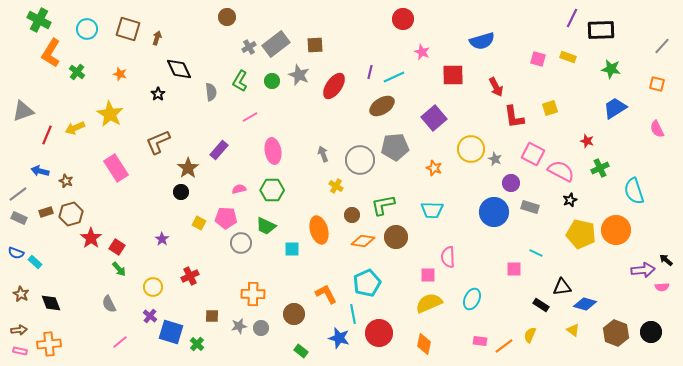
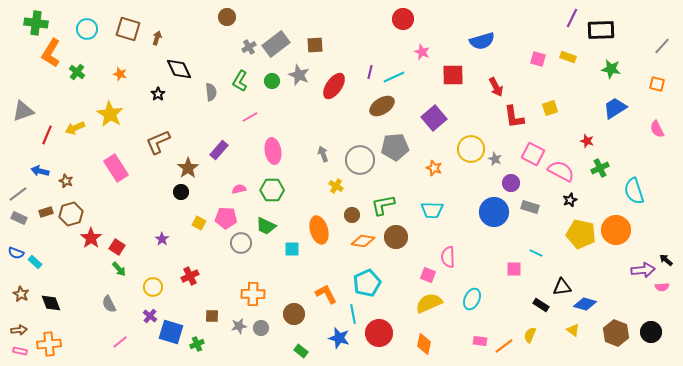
green cross at (39, 20): moved 3 px left, 3 px down; rotated 20 degrees counterclockwise
pink square at (428, 275): rotated 21 degrees clockwise
green cross at (197, 344): rotated 24 degrees clockwise
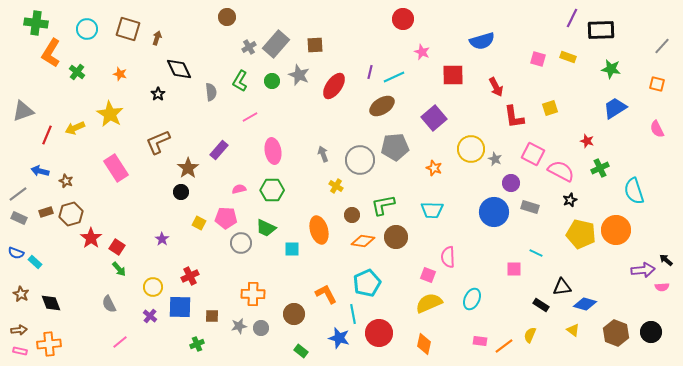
gray rectangle at (276, 44): rotated 12 degrees counterclockwise
green trapezoid at (266, 226): moved 2 px down
blue square at (171, 332): moved 9 px right, 25 px up; rotated 15 degrees counterclockwise
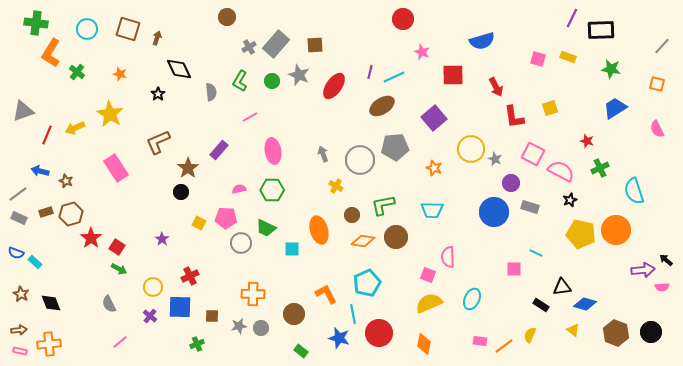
green arrow at (119, 269): rotated 21 degrees counterclockwise
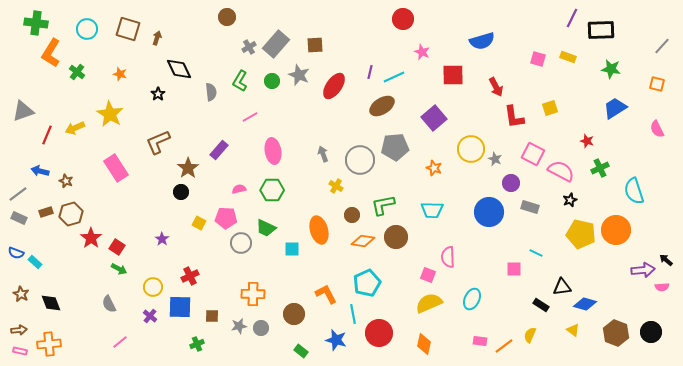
blue circle at (494, 212): moved 5 px left
blue star at (339, 338): moved 3 px left, 2 px down
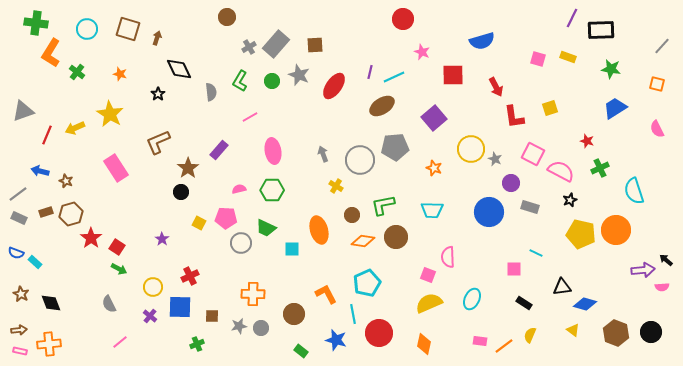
black rectangle at (541, 305): moved 17 px left, 2 px up
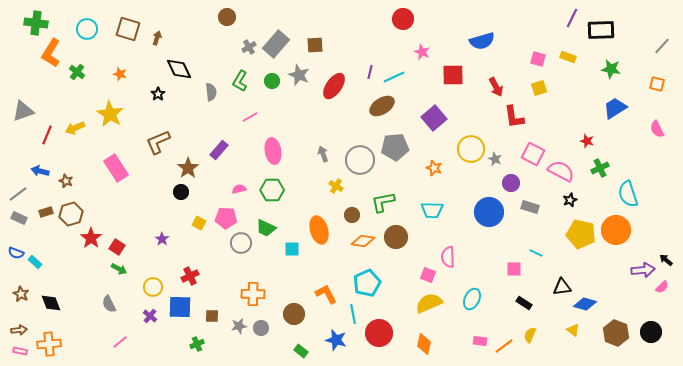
yellow square at (550, 108): moved 11 px left, 20 px up
cyan semicircle at (634, 191): moved 6 px left, 3 px down
green L-shape at (383, 205): moved 3 px up
pink semicircle at (662, 287): rotated 40 degrees counterclockwise
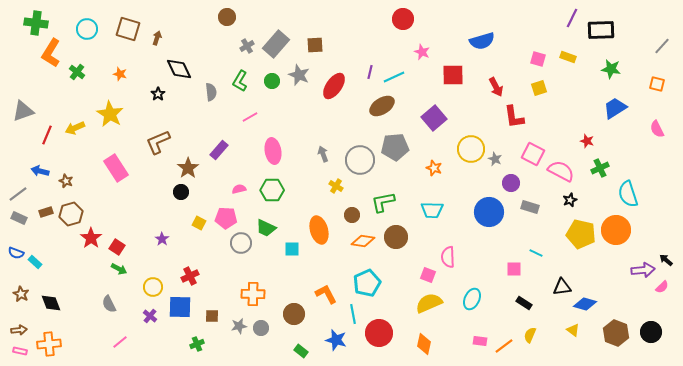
gray cross at (249, 47): moved 2 px left, 1 px up
